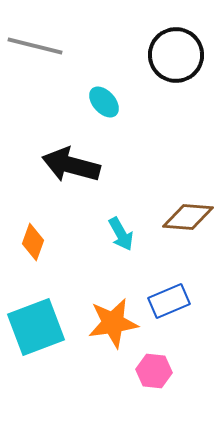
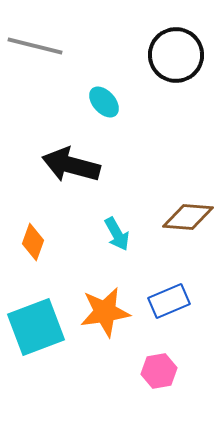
cyan arrow: moved 4 px left
orange star: moved 8 px left, 11 px up
pink hexagon: moved 5 px right; rotated 16 degrees counterclockwise
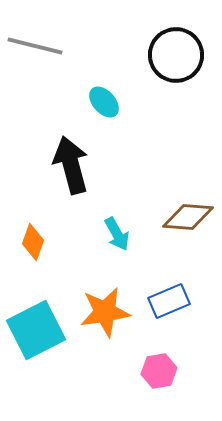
black arrow: rotated 60 degrees clockwise
cyan square: moved 3 px down; rotated 6 degrees counterclockwise
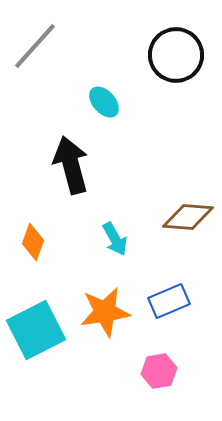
gray line: rotated 62 degrees counterclockwise
cyan arrow: moved 2 px left, 5 px down
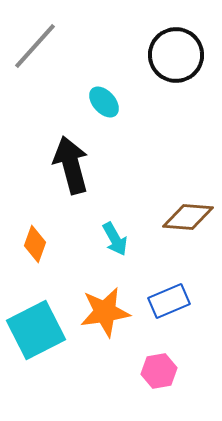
orange diamond: moved 2 px right, 2 px down
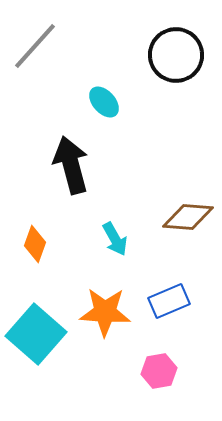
orange star: rotated 12 degrees clockwise
cyan square: moved 4 px down; rotated 22 degrees counterclockwise
